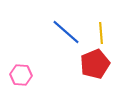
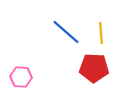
red pentagon: moved 1 px left, 4 px down; rotated 24 degrees clockwise
pink hexagon: moved 2 px down
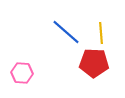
red pentagon: moved 5 px up
pink hexagon: moved 1 px right, 4 px up
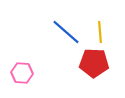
yellow line: moved 1 px left, 1 px up
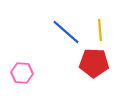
yellow line: moved 2 px up
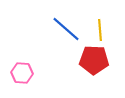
blue line: moved 3 px up
red pentagon: moved 3 px up
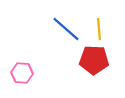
yellow line: moved 1 px left, 1 px up
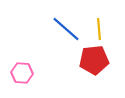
red pentagon: rotated 8 degrees counterclockwise
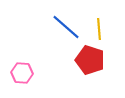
blue line: moved 2 px up
red pentagon: moved 4 px left; rotated 24 degrees clockwise
